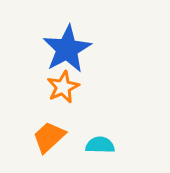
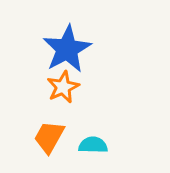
orange trapezoid: rotated 18 degrees counterclockwise
cyan semicircle: moved 7 px left
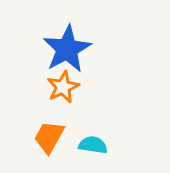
cyan semicircle: rotated 8 degrees clockwise
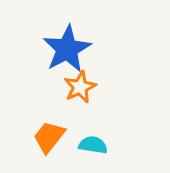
orange star: moved 17 px right
orange trapezoid: rotated 9 degrees clockwise
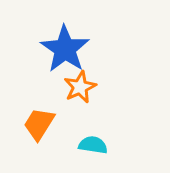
blue star: moved 2 px left; rotated 9 degrees counterclockwise
orange trapezoid: moved 10 px left, 13 px up; rotated 6 degrees counterclockwise
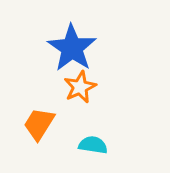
blue star: moved 7 px right, 1 px up
